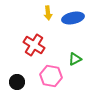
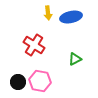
blue ellipse: moved 2 px left, 1 px up
pink hexagon: moved 11 px left, 5 px down
black circle: moved 1 px right
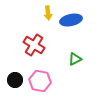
blue ellipse: moved 3 px down
black circle: moved 3 px left, 2 px up
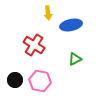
blue ellipse: moved 5 px down
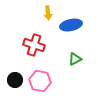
red cross: rotated 15 degrees counterclockwise
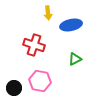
black circle: moved 1 px left, 8 px down
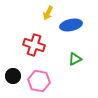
yellow arrow: rotated 32 degrees clockwise
pink hexagon: moved 1 px left
black circle: moved 1 px left, 12 px up
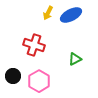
blue ellipse: moved 10 px up; rotated 15 degrees counterclockwise
pink hexagon: rotated 20 degrees clockwise
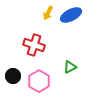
green triangle: moved 5 px left, 8 px down
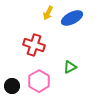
blue ellipse: moved 1 px right, 3 px down
black circle: moved 1 px left, 10 px down
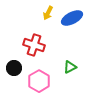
black circle: moved 2 px right, 18 px up
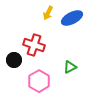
black circle: moved 8 px up
